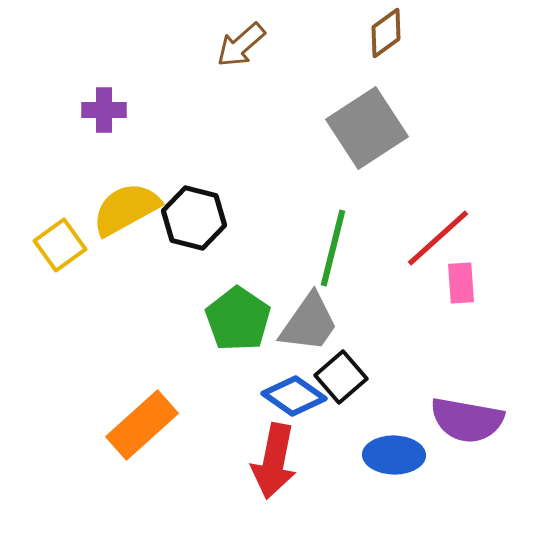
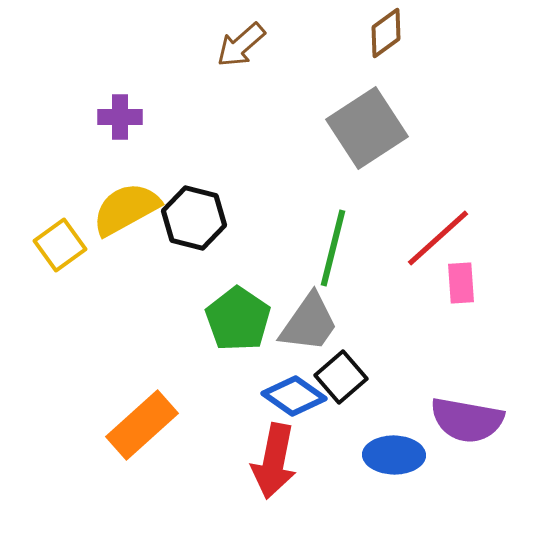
purple cross: moved 16 px right, 7 px down
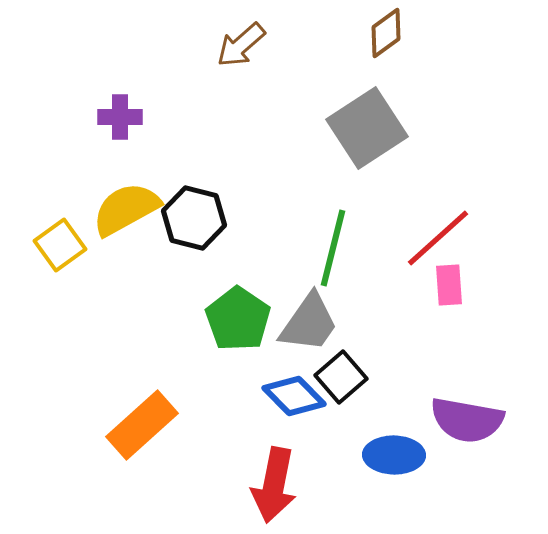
pink rectangle: moved 12 px left, 2 px down
blue diamond: rotated 10 degrees clockwise
red arrow: moved 24 px down
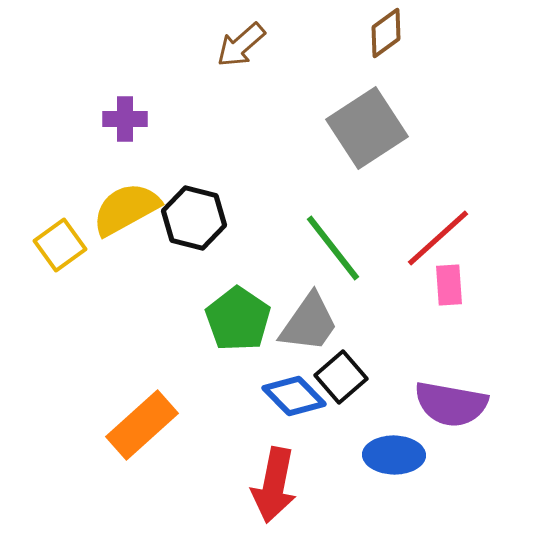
purple cross: moved 5 px right, 2 px down
green line: rotated 52 degrees counterclockwise
purple semicircle: moved 16 px left, 16 px up
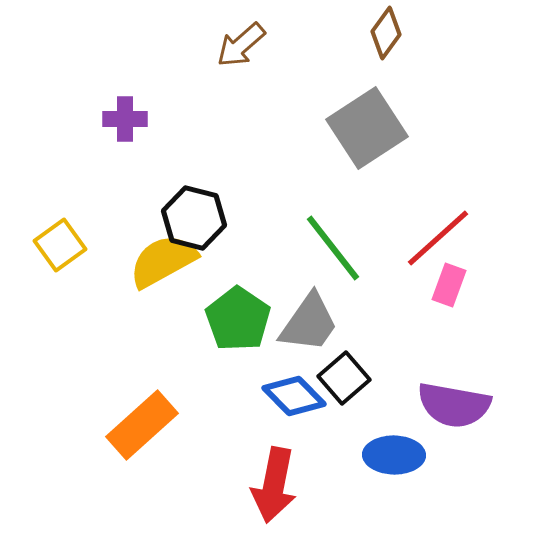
brown diamond: rotated 18 degrees counterclockwise
yellow semicircle: moved 37 px right, 52 px down
pink rectangle: rotated 24 degrees clockwise
black square: moved 3 px right, 1 px down
purple semicircle: moved 3 px right, 1 px down
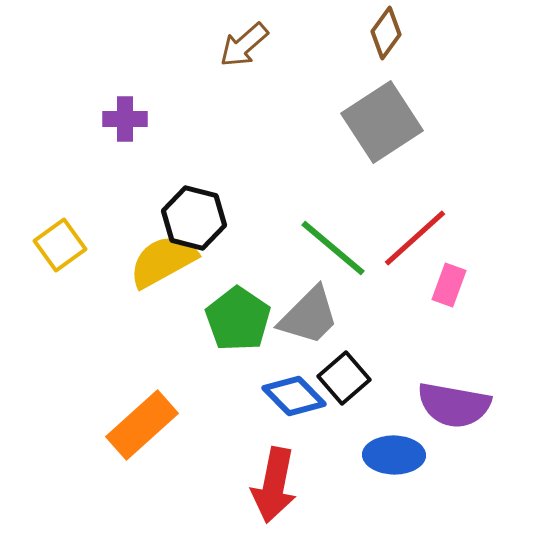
brown arrow: moved 3 px right
gray square: moved 15 px right, 6 px up
red line: moved 23 px left
green line: rotated 12 degrees counterclockwise
gray trapezoid: moved 7 px up; rotated 10 degrees clockwise
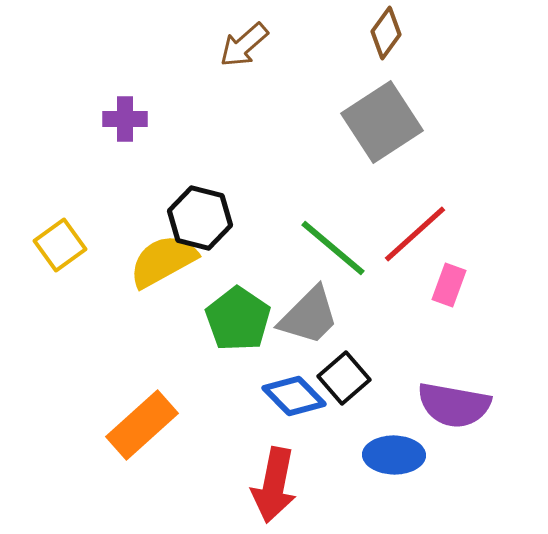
black hexagon: moved 6 px right
red line: moved 4 px up
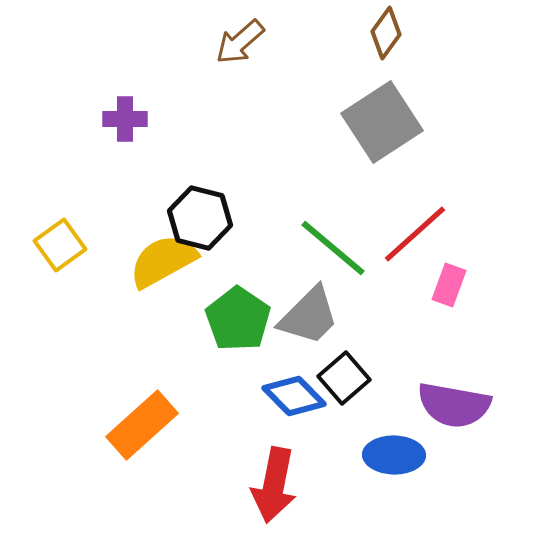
brown arrow: moved 4 px left, 3 px up
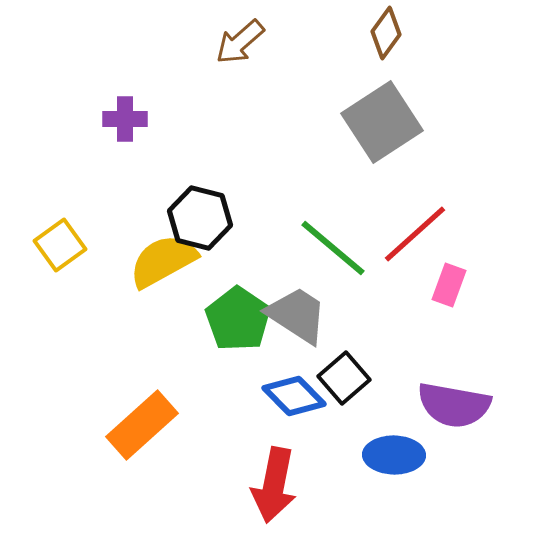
gray trapezoid: moved 12 px left, 1 px up; rotated 102 degrees counterclockwise
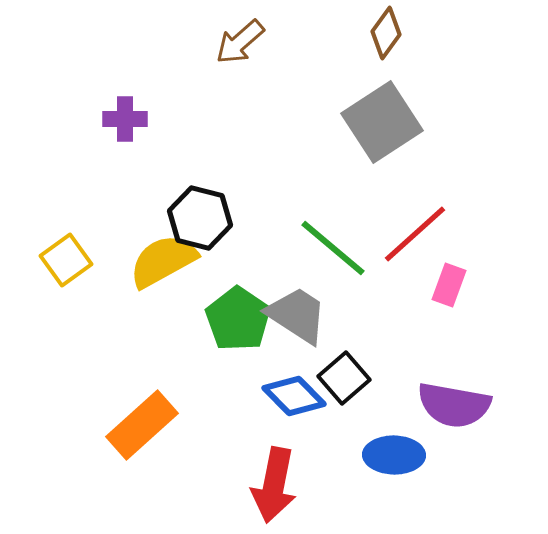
yellow square: moved 6 px right, 15 px down
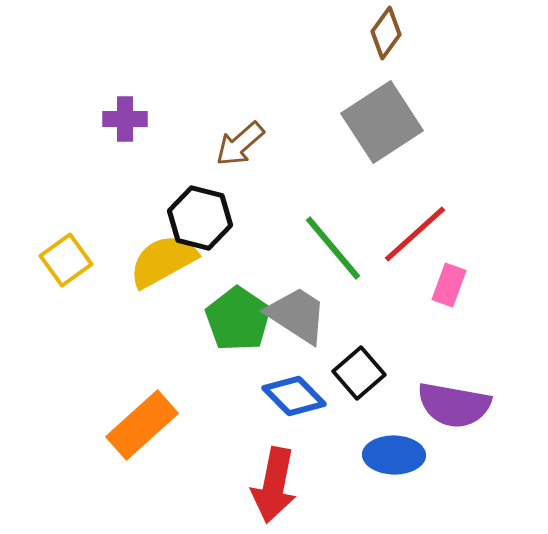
brown arrow: moved 102 px down
green line: rotated 10 degrees clockwise
black square: moved 15 px right, 5 px up
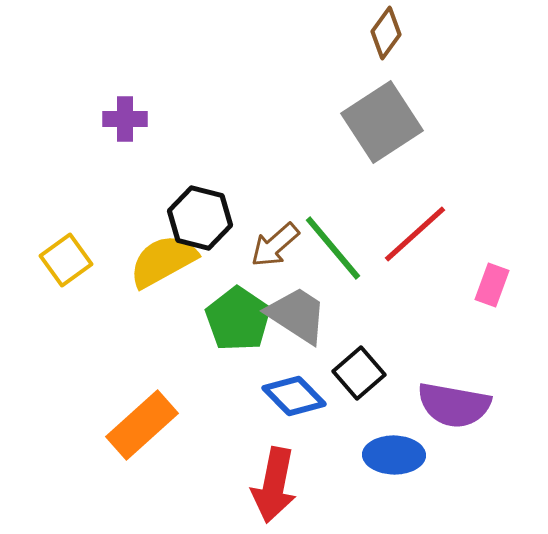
brown arrow: moved 35 px right, 101 px down
pink rectangle: moved 43 px right
